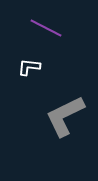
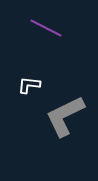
white L-shape: moved 18 px down
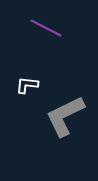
white L-shape: moved 2 px left
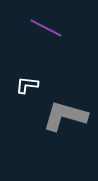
gray L-shape: rotated 42 degrees clockwise
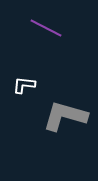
white L-shape: moved 3 px left
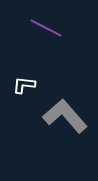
gray L-shape: rotated 33 degrees clockwise
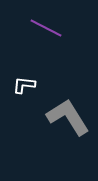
gray L-shape: moved 3 px right, 1 px down; rotated 9 degrees clockwise
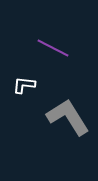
purple line: moved 7 px right, 20 px down
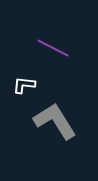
gray L-shape: moved 13 px left, 4 px down
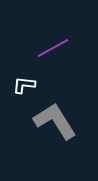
purple line: rotated 56 degrees counterclockwise
